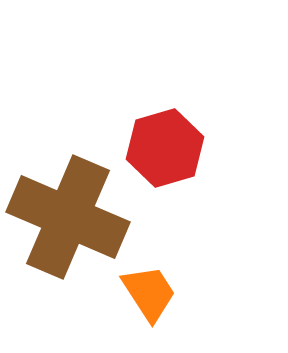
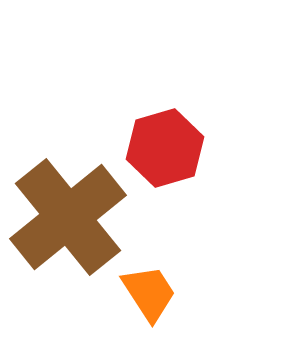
brown cross: rotated 28 degrees clockwise
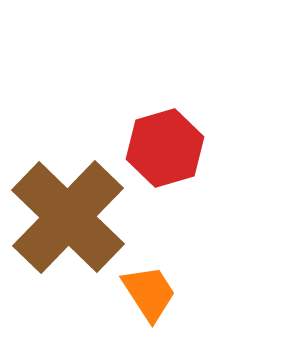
brown cross: rotated 7 degrees counterclockwise
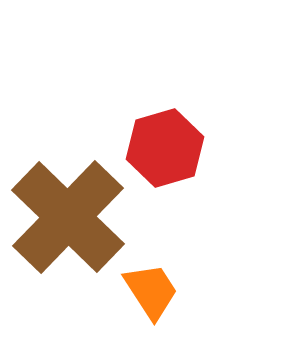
orange trapezoid: moved 2 px right, 2 px up
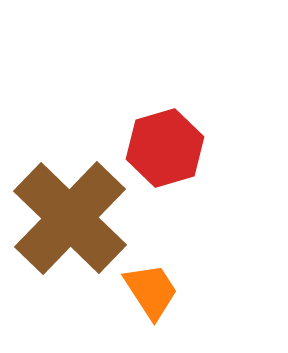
brown cross: moved 2 px right, 1 px down
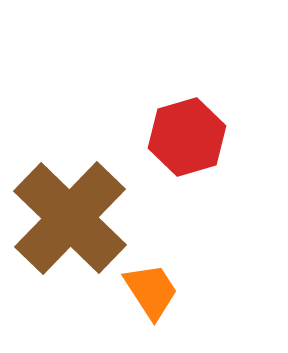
red hexagon: moved 22 px right, 11 px up
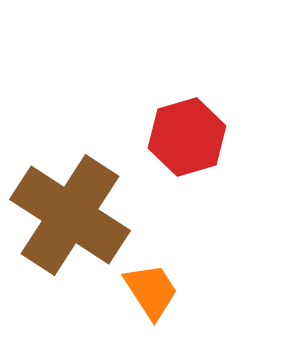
brown cross: moved 3 px up; rotated 11 degrees counterclockwise
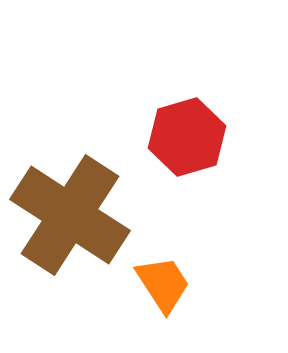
orange trapezoid: moved 12 px right, 7 px up
